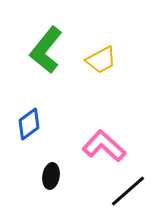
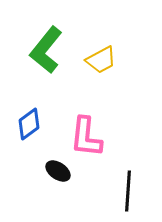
pink L-shape: moved 18 px left, 9 px up; rotated 126 degrees counterclockwise
black ellipse: moved 7 px right, 5 px up; rotated 65 degrees counterclockwise
black line: rotated 45 degrees counterclockwise
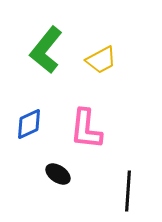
blue diamond: rotated 12 degrees clockwise
pink L-shape: moved 8 px up
black ellipse: moved 3 px down
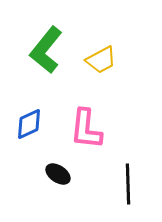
black line: moved 7 px up; rotated 6 degrees counterclockwise
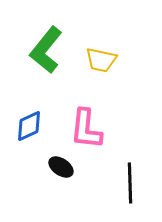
yellow trapezoid: rotated 40 degrees clockwise
blue diamond: moved 2 px down
black ellipse: moved 3 px right, 7 px up
black line: moved 2 px right, 1 px up
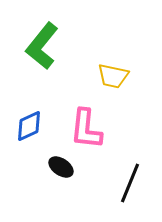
green L-shape: moved 4 px left, 4 px up
yellow trapezoid: moved 12 px right, 16 px down
black line: rotated 24 degrees clockwise
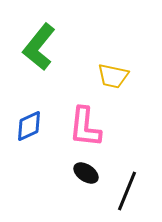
green L-shape: moved 3 px left, 1 px down
pink L-shape: moved 1 px left, 2 px up
black ellipse: moved 25 px right, 6 px down
black line: moved 3 px left, 8 px down
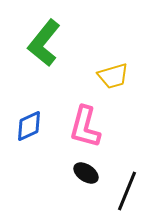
green L-shape: moved 5 px right, 4 px up
yellow trapezoid: rotated 28 degrees counterclockwise
pink L-shape: rotated 9 degrees clockwise
